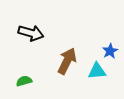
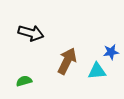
blue star: moved 1 px right, 1 px down; rotated 21 degrees clockwise
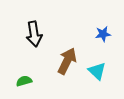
black arrow: moved 3 px right, 1 px down; rotated 65 degrees clockwise
blue star: moved 8 px left, 18 px up
cyan triangle: rotated 48 degrees clockwise
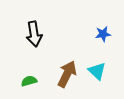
brown arrow: moved 13 px down
green semicircle: moved 5 px right
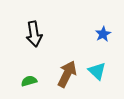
blue star: rotated 21 degrees counterclockwise
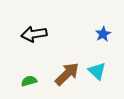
black arrow: rotated 90 degrees clockwise
brown arrow: rotated 20 degrees clockwise
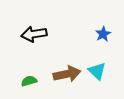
brown arrow: rotated 32 degrees clockwise
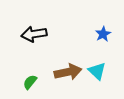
brown arrow: moved 1 px right, 2 px up
green semicircle: moved 1 px right, 1 px down; rotated 35 degrees counterclockwise
